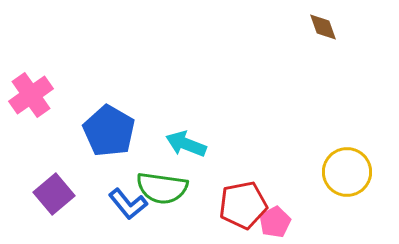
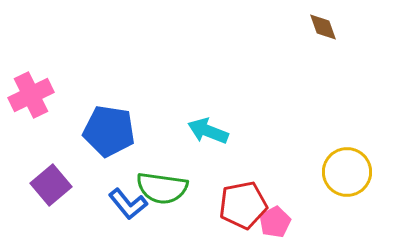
pink cross: rotated 9 degrees clockwise
blue pentagon: rotated 21 degrees counterclockwise
cyan arrow: moved 22 px right, 13 px up
purple square: moved 3 px left, 9 px up
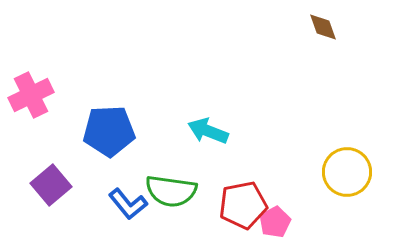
blue pentagon: rotated 12 degrees counterclockwise
green semicircle: moved 9 px right, 3 px down
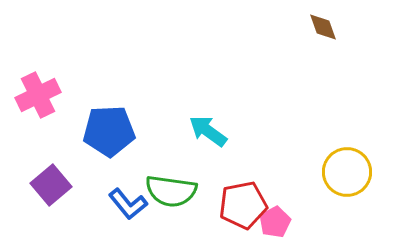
pink cross: moved 7 px right
cyan arrow: rotated 15 degrees clockwise
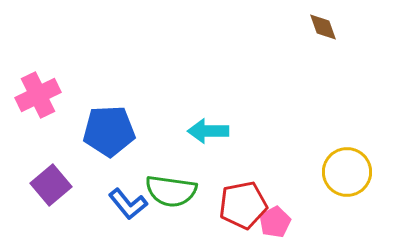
cyan arrow: rotated 36 degrees counterclockwise
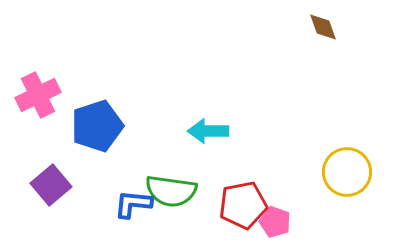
blue pentagon: moved 12 px left, 5 px up; rotated 15 degrees counterclockwise
blue L-shape: moved 5 px right; rotated 135 degrees clockwise
pink pentagon: rotated 24 degrees counterclockwise
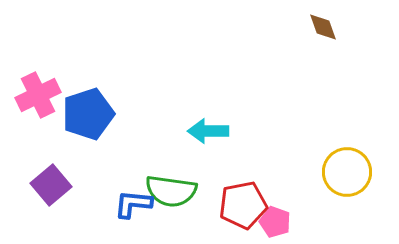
blue pentagon: moved 9 px left, 12 px up
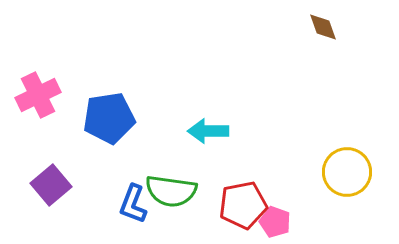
blue pentagon: moved 21 px right, 4 px down; rotated 9 degrees clockwise
blue L-shape: rotated 75 degrees counterclockwise
